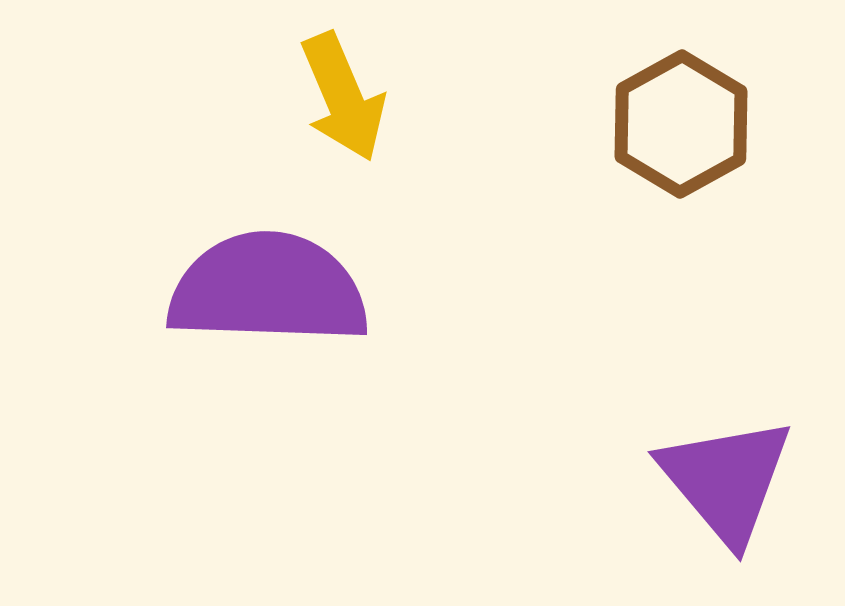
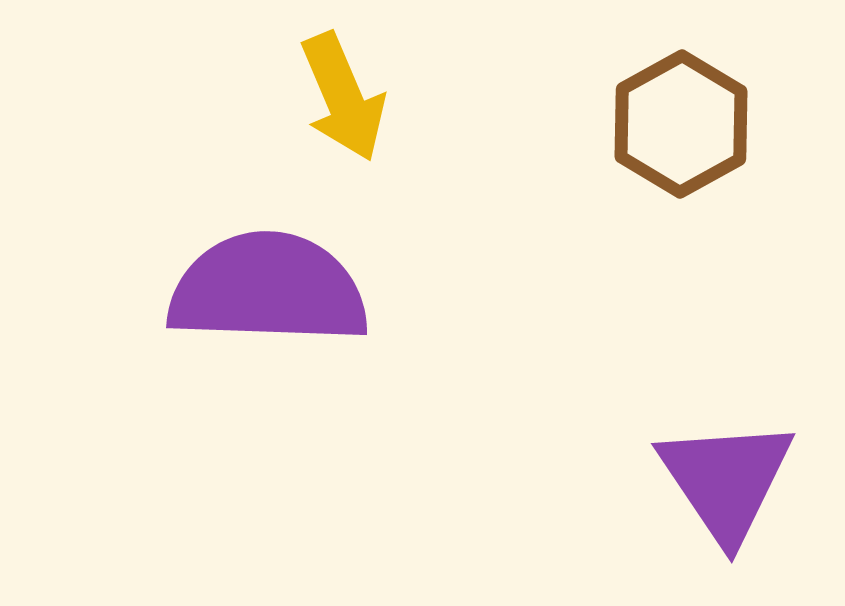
purple triangle: rotated 6 degrees clockwise
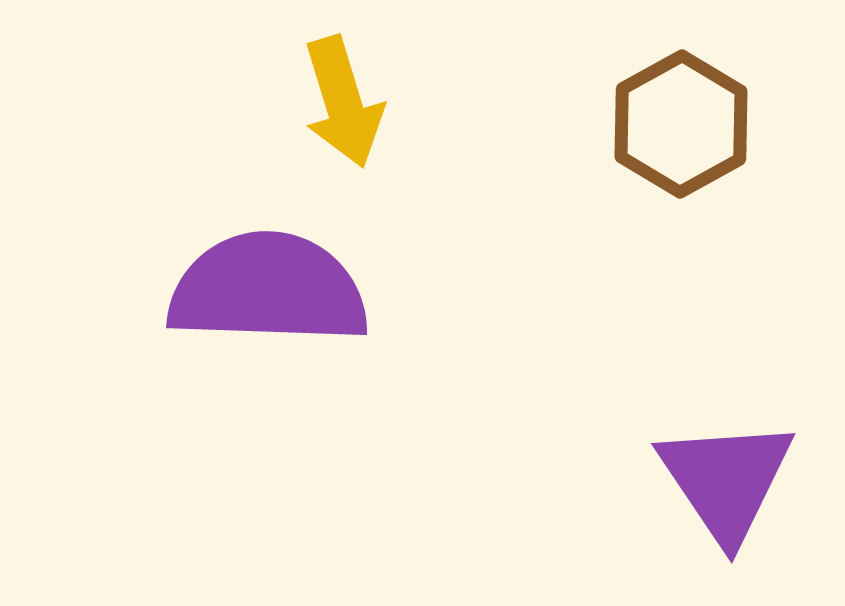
yellow arrow: moved 5 px down; rotated 6 degrees clockwise
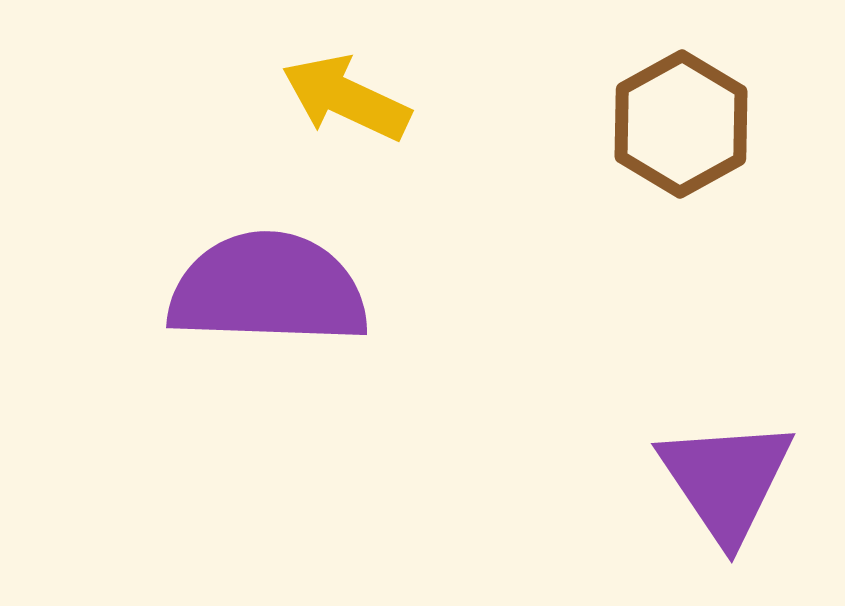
yellow arrow: moved 3 px right, 4 px up; rotated 132 degrees clockwise
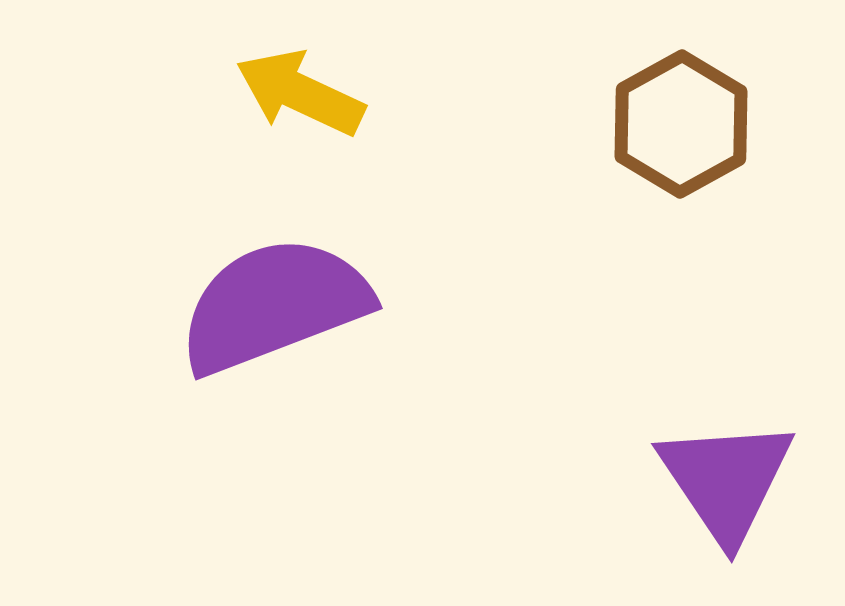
yellow arrow: moved 46 px left, 5 px up
purple semicircle: moved 6 px right, 16 px down; rotated 23 degrees counterclockwise
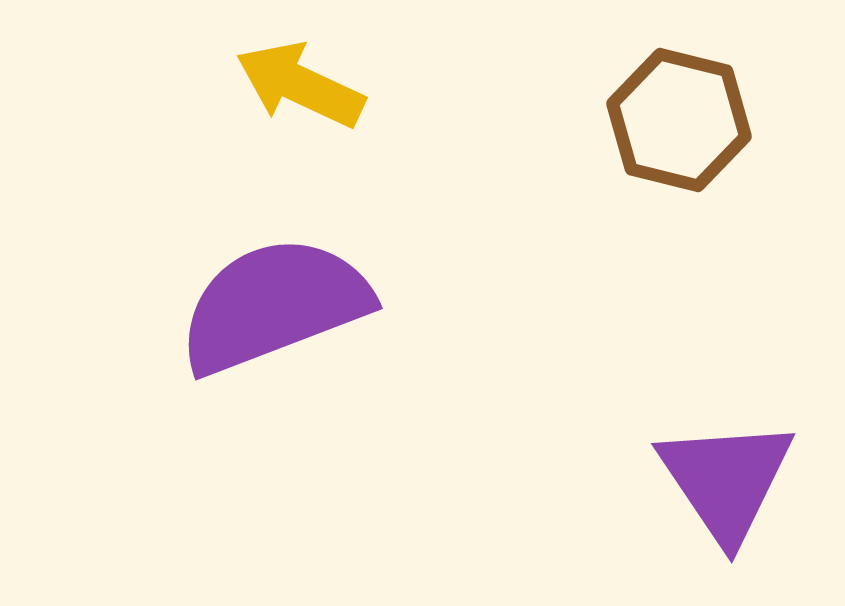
yellow arrow: moved 8 px up
brown hexagon: moved 2 px left, 4 px up; rotated 17 degrees counterclockwise
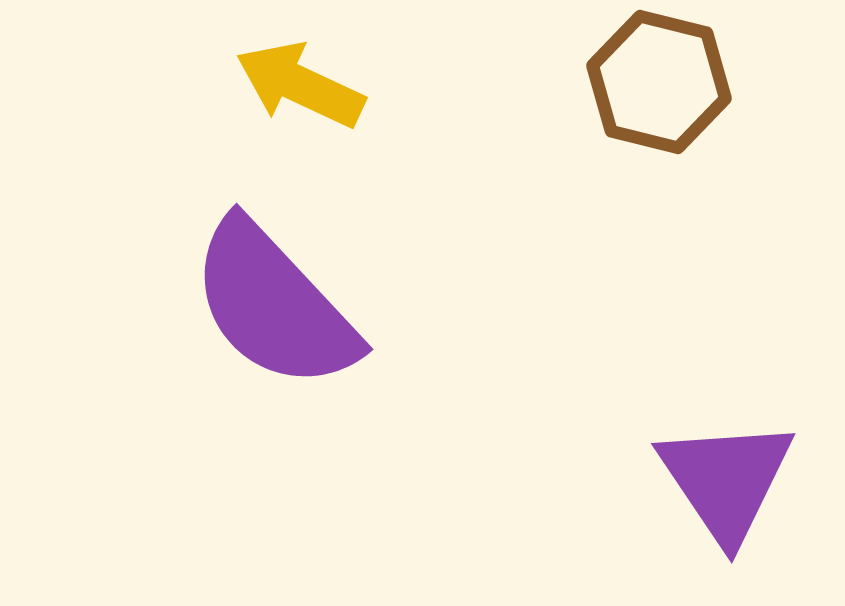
brown hexagon: moved 20 px left, 38 px up
purple semicircle: rotated 112 degrees counterclockwise
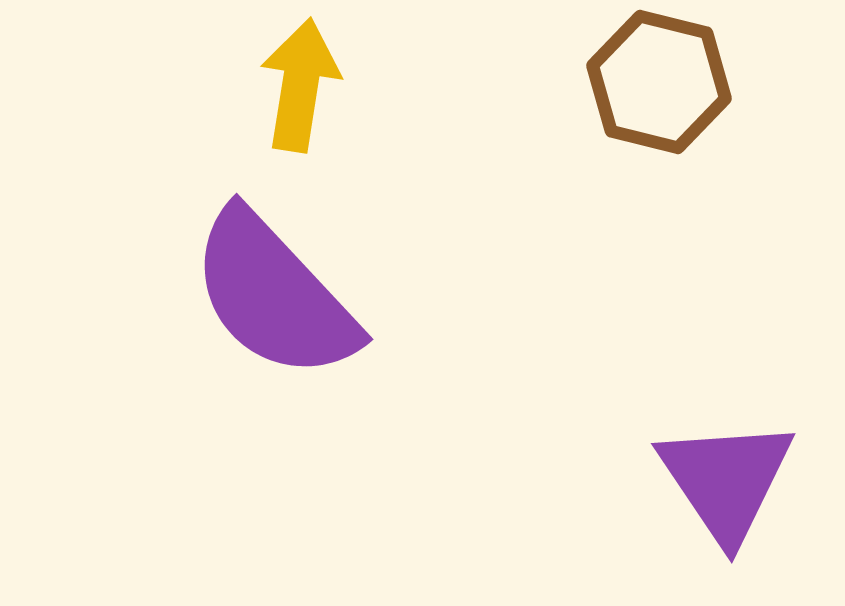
yellow arrow: rotated 74 degrees clockwise
purple semicircle: moved 10 px up
